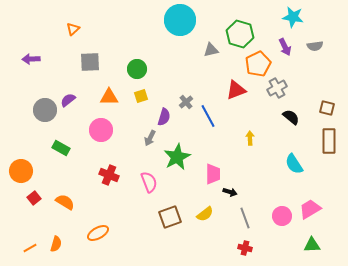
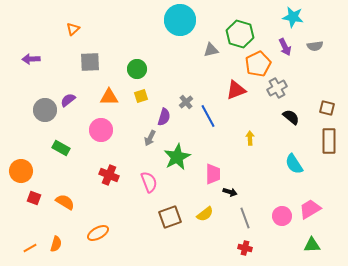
red square at (34, 198): rotated 32 degrees counterclockwise
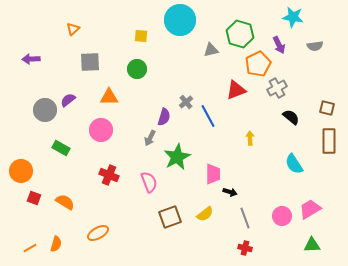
purple arrow at (285, 47): moved 6 px left, 2 px up
yellow square at (141, 96): moved 60 px up; rotated 24 degrees clockwise
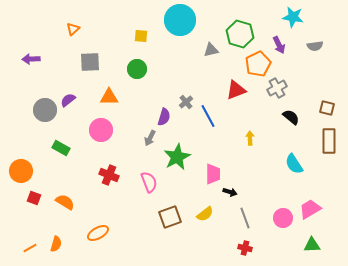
pink circle at (282, 216): moved 1 px right, 2 px down
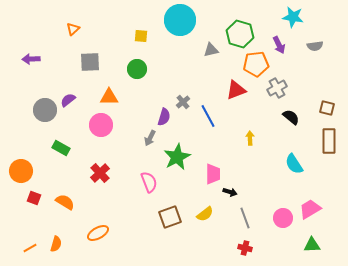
orange pentagon at (258, 64): moved 2 px left; rotated 20 degrees clockwise
gray cross at (186, 102): moved 3 px left
pink circle at (101, 130): moved 5 px up
red cross at (109, 175): moved 9 px left, 2 px up; rotated 24 degrees clockwise
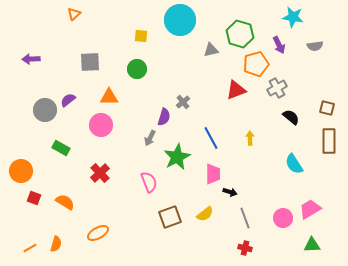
orange triangle at (73, 29): moved 1 px right, 15 px up
orange pentagon at (256, 64): rotated 10 degrees counterclockwise
blue line at (208, 116): moved 3 px right, 22 px down
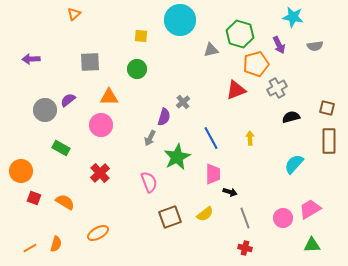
black semicircle at (291, 117): rotated 54 degrees counterclockwise
cyan semicircle at (294, 164): rotated 75 degrees clockwise
